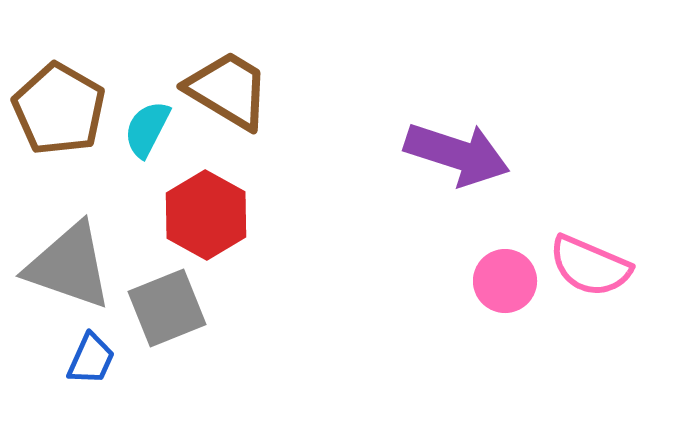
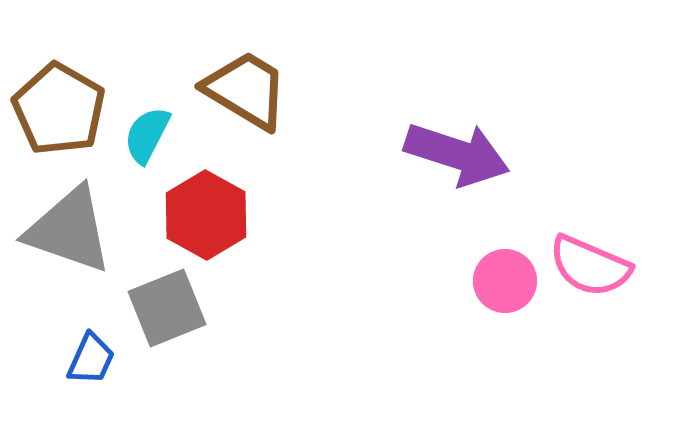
brown trapezoid: moved 18 px right
cyan semicircle: moved 6 px down
gray triangle: moved 36 px up
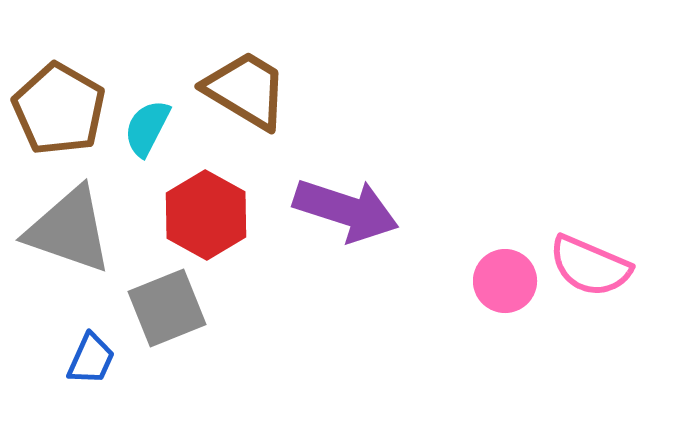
cyan semicircle: moved 7 px up
purple arrow: moved 111 px left, 56 px down
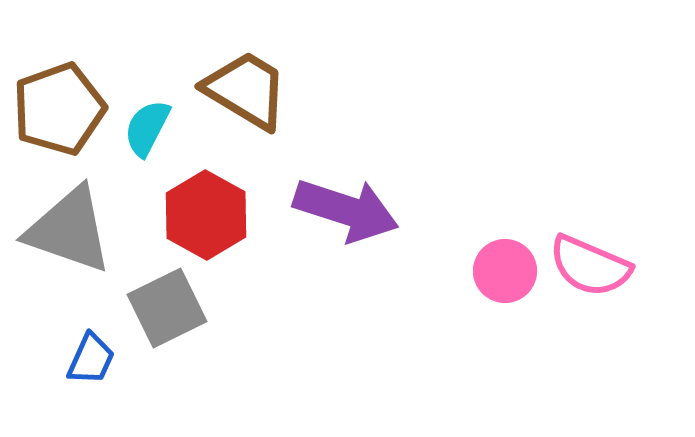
brown pentagon: rotated 22 degrees clockwise
pink circle: moved 10 px up
gray square: rotated 4 degrees counterclockwise
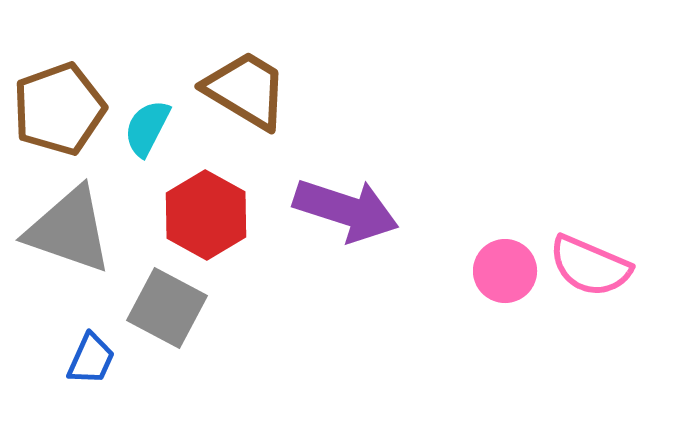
gray square: rotated 36 degrees counterclockwise
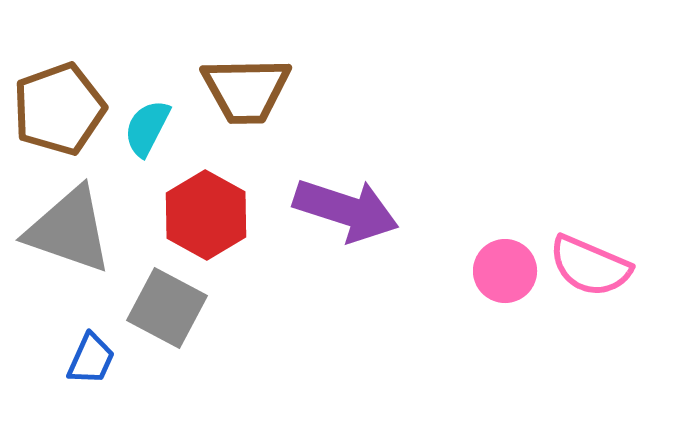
brown trapezoid: rotated 148 degrees clockwise
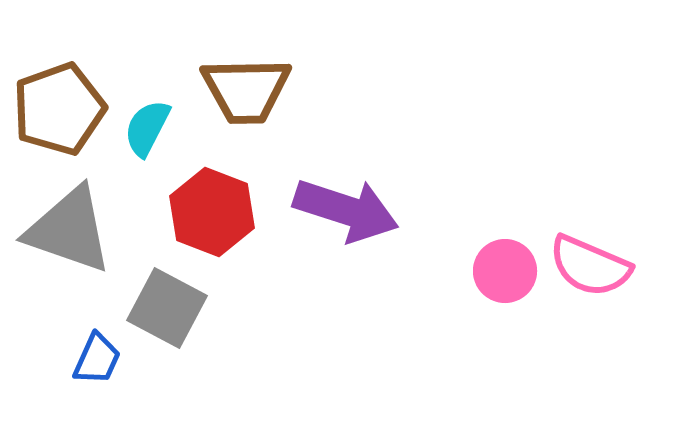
red hexagon: moved 6 px right, 3 px up; rotated 8 degrees counterclockwise
blue trapezoid: moved 6 px right
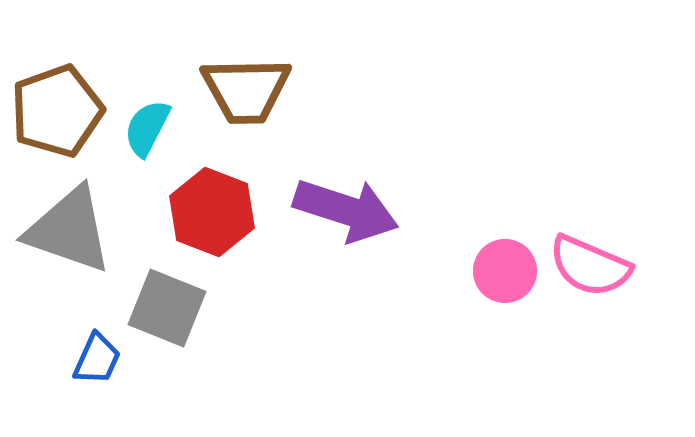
brown pentagon: moved 2 px left, 2 px down
gray square: rotated 6 degrees counterclockwise
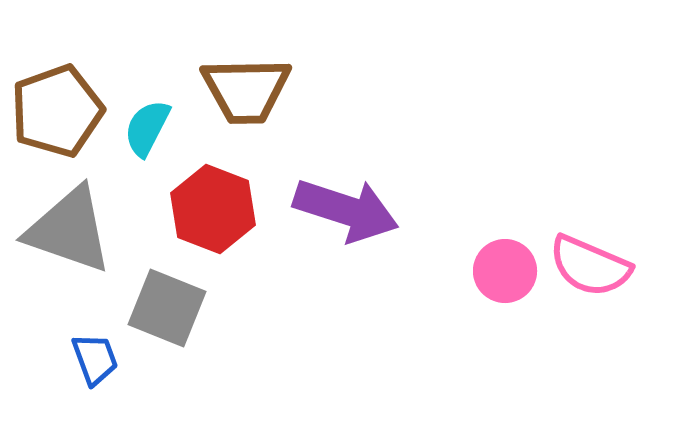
red hexagon: moved 1 px right, 3 px up
blue trapezoid: moved 2 px left; rotated 44 degrees counterclockwise
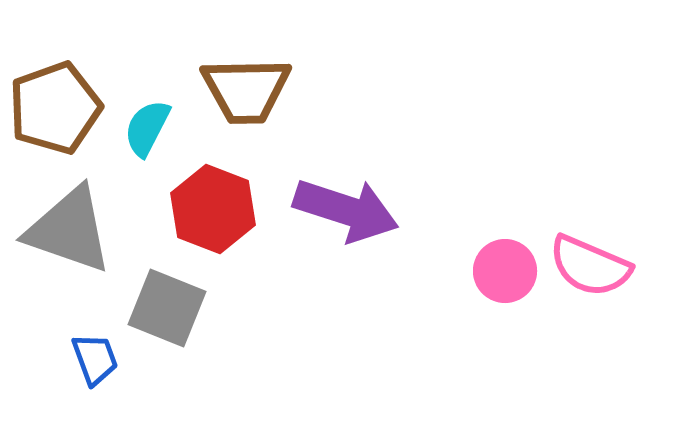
brown pentagon: moved 2 px left, 3 px up
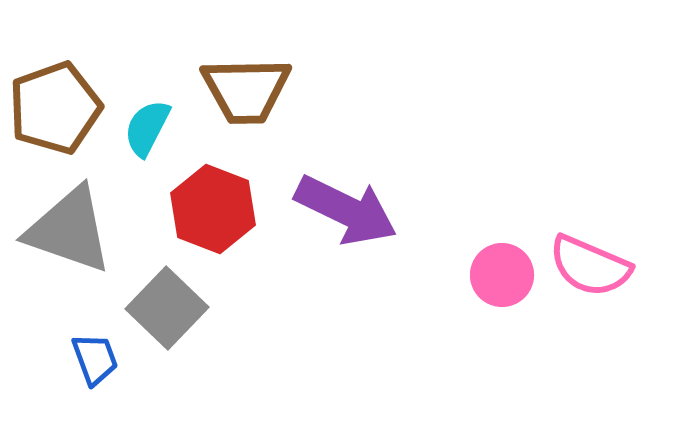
purple arrow: rotated 8 degrees clockwise
pink circle: moved 3 px left, 4 px down
gray square: rotated 22 degrees clockwise
